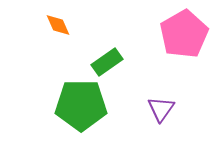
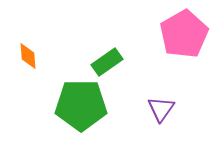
orange diamond: moved 30 px left, 31 px down; rotated 20 degrees clockwise
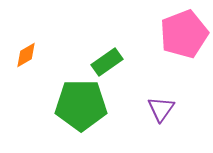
pink pentagon: rotated 9 degrees clockwise
orange diamond: moved 2 px left, 1 px up; rotated 64 degrees clockwise
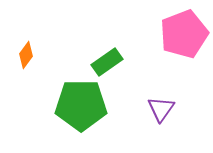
orange diamond: rotated 24 degrees counterclockwise
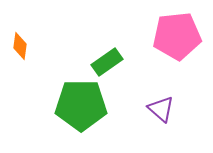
pink pentagon: moved 7 px left, 2 px down; rotated 15 degrees clockwise
orange diamond: moved 6 px left, 9 px up; rotated 28 degrees counterclockwise
purple triangle: rotated 24 degrees counterclockwise
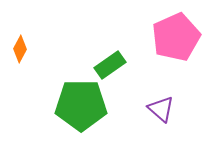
pink pentagon: moved 1 px left, 1 px down; rotated 18 degrees counterclockwise
orange diamond: moved 3 px down; rotated 20 degrees clockwise
green rectangle: moved 3 px right, 3 px down
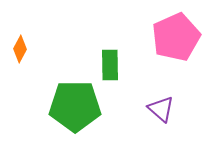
green rectangle: rotated 56 degrees counterclockwise
green pentagon: moved 6 px left, 1 px down
